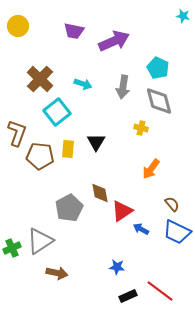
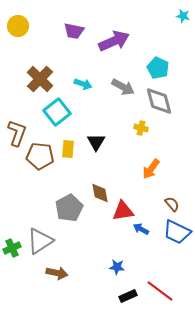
gray arrow: rotated 70 degrees counterclockwise
red triangle: moved 1 px right; rotated 25 degrees clockwise
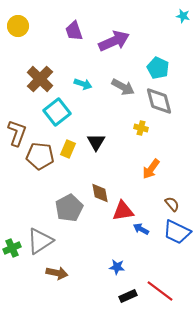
purple trapezoid: rotated 60 degrees clockwise
yellow rectangle: rotated 18 degrees clockwise
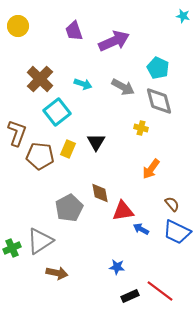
black rectangle: moved 2 px right
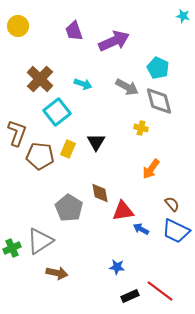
gray arrow: moved 4 px right
gray pentagon: rotated 12 degrees counterclockwise
blue trapezoid: moved 1 px left, 1 px up
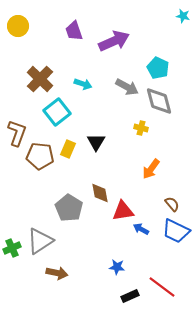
red line: moved 2 px right, 4 px up
